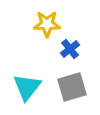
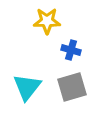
yellow star: moved 3 px up
blue cross: moved 1 px right, 1 px down; rotated 36 degrees counterclockwise
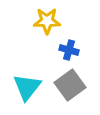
blue cross: moved 2 px left
gray square: moved 2 px left, 2 px up; rotated 20 degrees counterclockwise
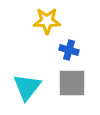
gray square: moved 2 px right, 2 px up; rotated 36 degrees clockwise
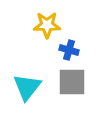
yellow star: moved 4 px down
gray square: moved 1 px up
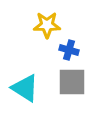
cyan triangle: moved 2 px left, 1 px down; rotated 36 degrees counterclockwise
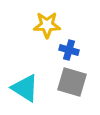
gray square: rotated 16 degrees clockwise
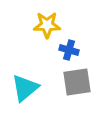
gray square: moved 5 px right; rotated 24 degrees counterclockwise
cyan triangle: rotated 48 degrees clockwise
